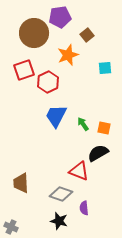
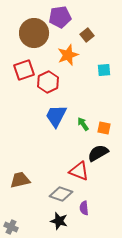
cyan square: moved 1 px left, 2 px down
brown trapezoid: moved 1 px left, 3 px up; rotated 80 degrees clockwise
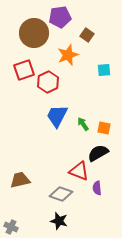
brown square: rotated 16 degrees counterclockwise
blue trapezoid: moved 1 px right
purple semicircle: moved 13 px right, 20 px up
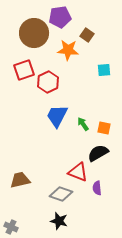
orange star: moved 5 px up; rotated 25 degrees clockwise
red triangle: moved 1 px left, 1 px down
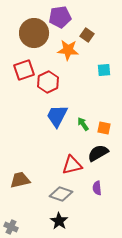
red triangle: moved 6 px left, 7 px up; rotated 35 degrees counterclockwise
black star: rotated 18 degrees clockwise
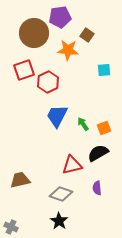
orange square: rotated 32 degrees counterclockwise
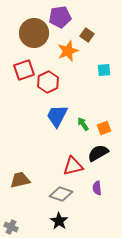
orange star: moved 1 px down; rotated 25 degrees counterclockwise
red triangle: moved 1 px right, 1 px down
